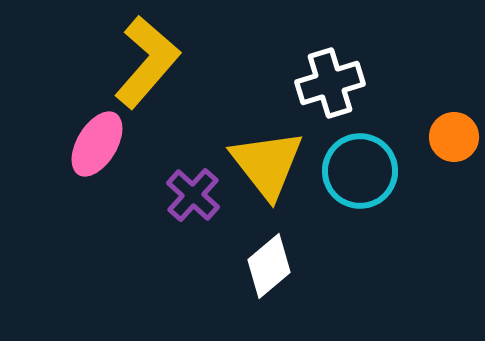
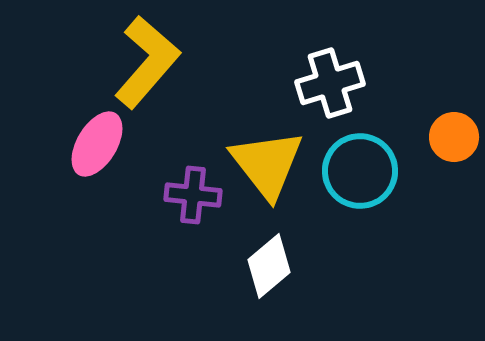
purple cross: rotated 36 degrees counterclockwise
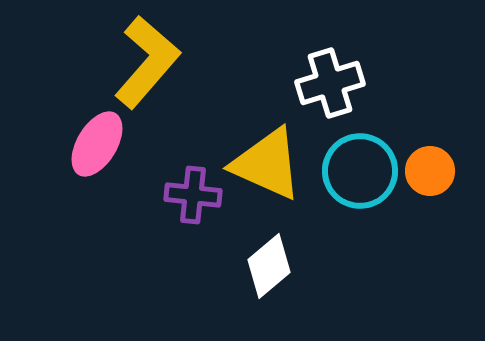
orange circle: moved 24 px left, 34 px down
yellow triangle: rotated 28 degrees counterclockwise
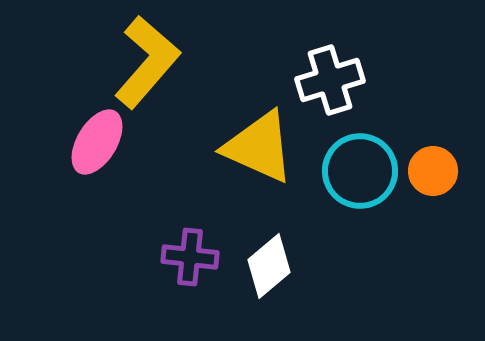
white cross: moved 3 px up
pink ellipse: moved 2 px up
yellow triangle: moved 8 px left, 17 px up
orange circle: moved 3 px right
purple cross: moved 3 px left, 62 px down
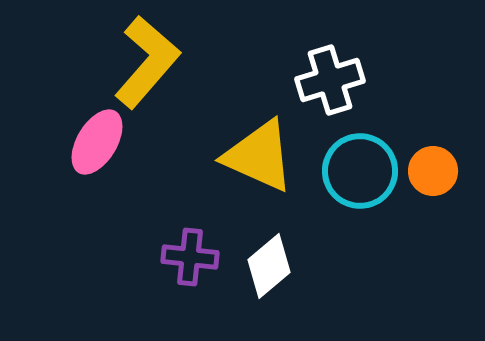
yellow triangle: moved 9 px down
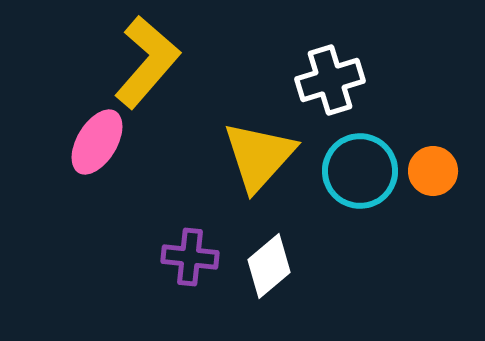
yellow triangle: rotated 48 degrees clockwise
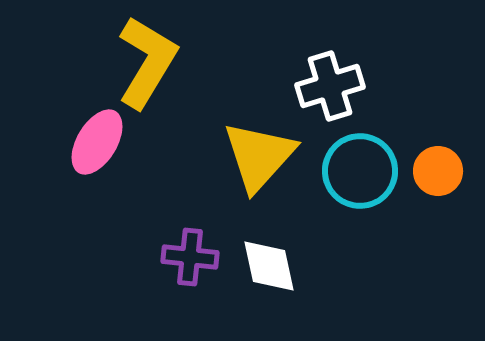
yellow L-shape: rotated 10 degrees counterclockwise
white cross: moved 6 px down
orange circle: moved 5 px right
white diamond: rotated 62 degrees counterclockwise
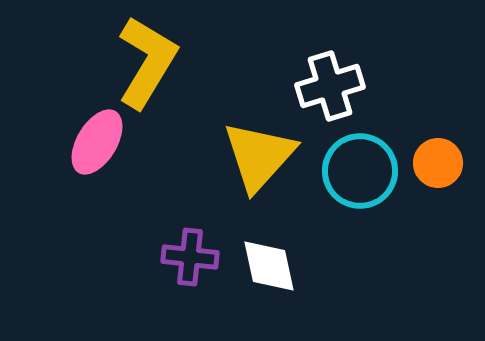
orange circle: moved 8 px up
